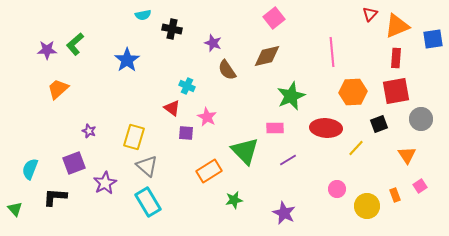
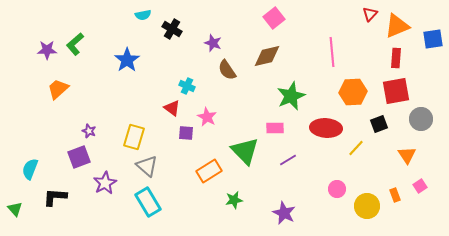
black cross at (172, 29): rotated 18 degrees clockwise
purple square at (74, 163): moved 5 px right, 6 px up
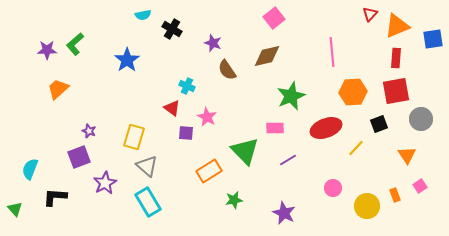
red ellipse at (326, 128): rotated 24 degrees counterclockwise
pink circle at (337, 189): moved 4 px left, 1 px up
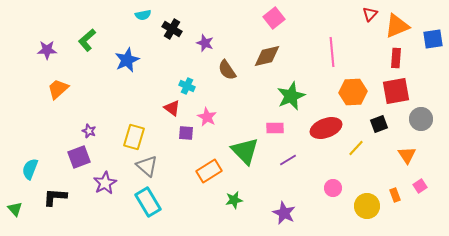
purple star at (213, 43): moved 8 px left
green L-shape at (75, 44): moved 12 px right, 4 px up
blue star at (127, 60): rotated 10 degrees clockwise
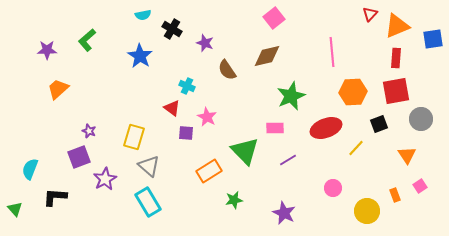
blue star at (127, 60): moved 13 px right, 4 px up; rotated 15 degrees counterclockwise
gray triangle at (147, 166): moved 2 px right
purple star at (105, 183): moved 4 px up
yellow circle at (367, 206): moved 5 px down
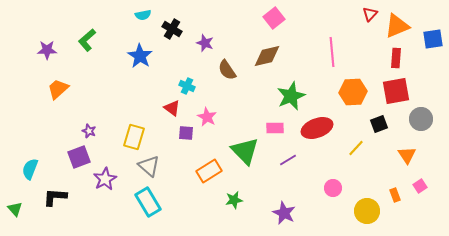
red ellipse at (326, 128): moved 9 px left
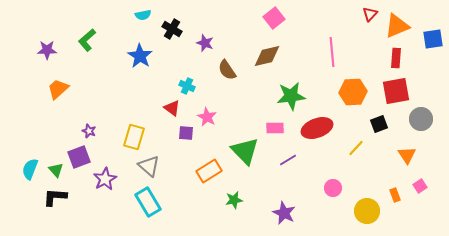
green star at (291, 96): rotated 16 degrees clockwise
green triangle at (15, 209): moved 41 px right, 39 px up
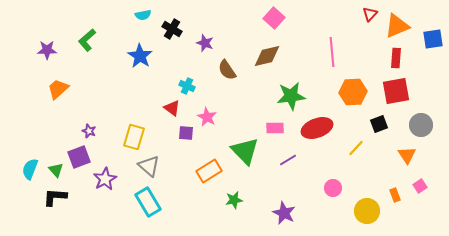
pink square at (274, 18): rotated 10 degrees counterclockwise
gray circle at (421, 119): moved 6 px down
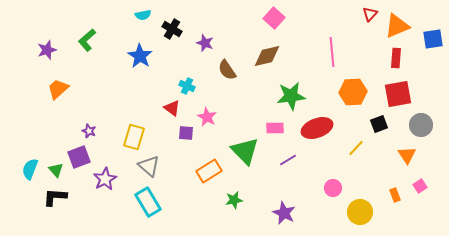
purple star at (47, 50): rotated 18 degrees counterclockwise
red square at (396, 91): moved 2 px right, 3 px down
yellow circle at (367, 211): moved 7 px left, 1 px down
